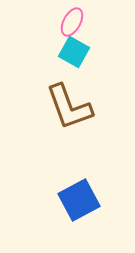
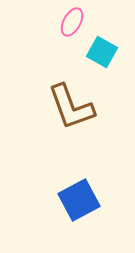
cyan square: moved 28 px right
brown L-shape: moved 2 px right
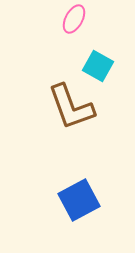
pink ellipse: moved 2 px right, 3 px up
cyan square: moved 4 px left, 14 px down
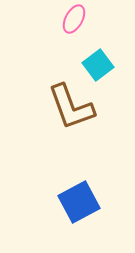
cyan square: moved 1 px up; rotated 24 degrees clockwise
blue square: moved 2 px down
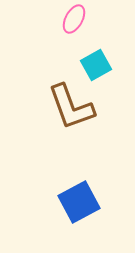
cyan square: moved 2 px left; rotated 8 degrees clockwise
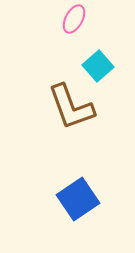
cyan square: moved 2 px right, 1 px down; rotated 12 degrees counterclockwise
blue square: moved 1 px left, 3 px up; rotated 6 degrees counterclockwise
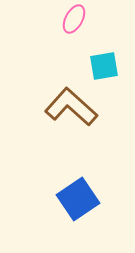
cyan square: moved 6 px right; rotated 32 degrees clockwise
brown L-shape: rotated 152 degrees clockwise
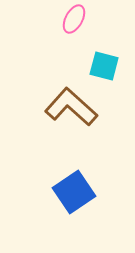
cyan square: rotated 24 degrees clockwise
blue square: moved 4 px left, 7 px up
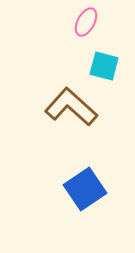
pink ellipse: moved 12 px right, 3 px down
blue square: moved 11 px right, 3 px up
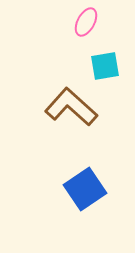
cyan square: moved 1 px right; rotated 24 degrees counterclockwise
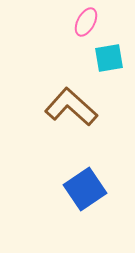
cyan square: moved 4 px right, 8 px up
